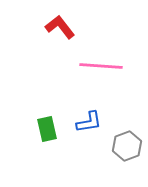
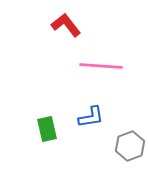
red L-shape: moved 6 px right, 2 px up
blue L-shape: moved 2 px right, 5 px up
gray hexagon: moved 3 px right
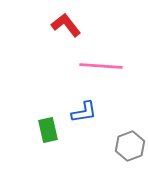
blue L-shape: moved 7 px left, 5 px up
green rectangle: moved 1 px right, 1 px down
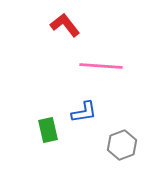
red L-shape: moved 1 px left
gray hexagon: moved 8 px left, 1 px up
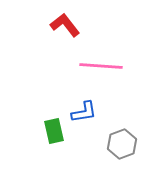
green rectangle: moved 6 px right, 1 px down
gray hexagon: moved 1 px up
